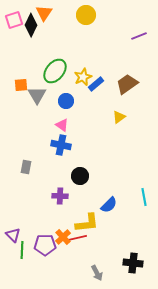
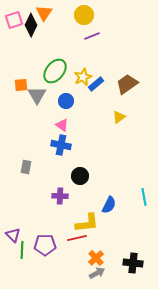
yellow circle: moved 2 px left
purple line: moved 47 px left
blue semicircle: rotated 18 degrees counterclockwise
orange cross: moved 33 px right, 21 px down
gray arrow: rotated 91 degrees counterclockwise
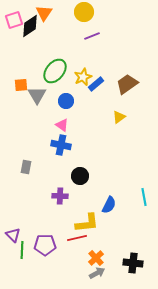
yellow circle: moved 3 px up
black diamond: moved 1 px left, 1 px down; rotated 30 degrees clockwise
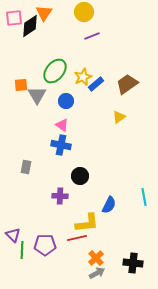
pink square: moved 2 px up; rotated 12 degrees clockwise
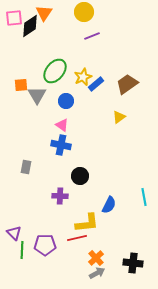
purple triangle: moved 1 px right, 2 px up
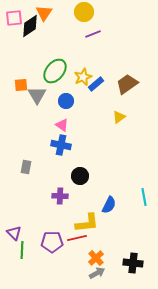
purple line: moved 1 px right, 2 px up
purple pentagon: moved 7 px right, 3 px up
